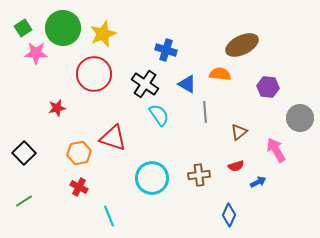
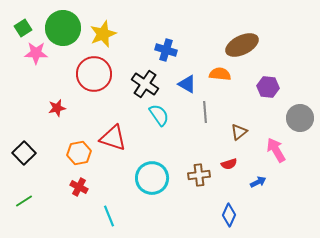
red semicircle: moved 7 px left, 2 px up
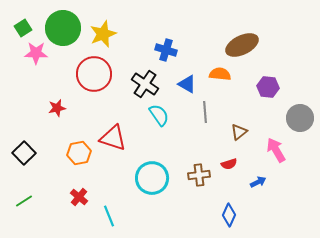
red cross: moved 10 px down; rotated 12 degrees clockwise
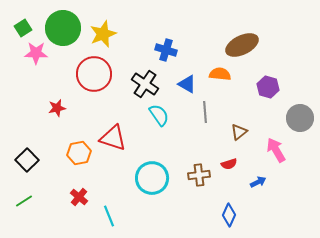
purple hexagon: rotated 10 degrees clockwise
black square: moved 3 px right, 7 px down
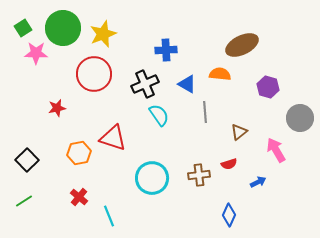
blue cross: rotated 20 degrees counterclockwise
black cross: rotated 32 degrees clockwise
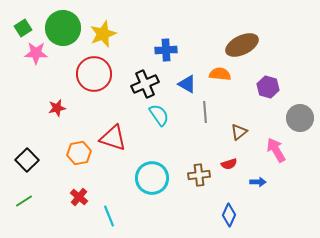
blue arrow: rotated 28 degrees clockwise
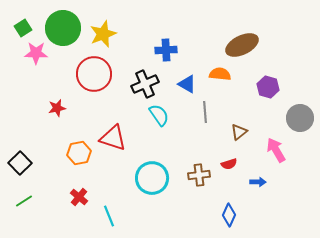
black square: moved 7 px left, 3 px down
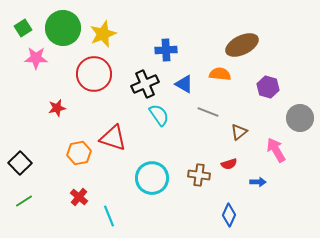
pink star: moved 5 px down
blue triangle: moved 3 px left
gray line: moved 3 px right; rotated 65 degrees counterclockwise
brown cross: rotated 15 degrees clockwise
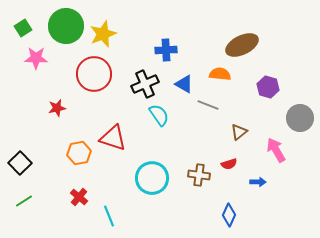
green circle: moved 3 px right, 2 px up
gray line: moved 7 px up
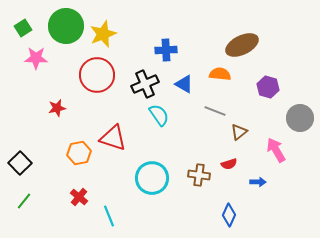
red circle: moved 3 px right, 1 px down
gray line: moved 7 px right, 6 px down
green line: rotated 18 degrees counterclockwise
